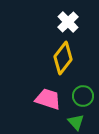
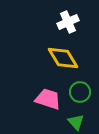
white cross: rotated 20 degrees clockwise
yellow diamond: rotated 68 degrees counterclockwise
green circle: moved 3 px left, 4 px up
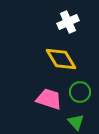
yellow diamond: moved 2 px left, 1 px down
pink trapezoid: moved 1 px right
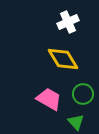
yellow diamond: moved 2 px right
green circle: moved 3 px right, 2 px down
pink trapezoid: rotated 12 degrees clockwise
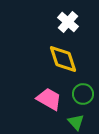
white cross: rotated 25 degrees counterclockwise
yellow diamond: rotated 12 degrees clockwise
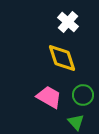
yellow diamond: moved 1 px left, 1 px up
green circle: moved 1 px down
pink trapezoid: moved 2 px up
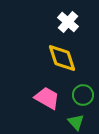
pink trapezoid: moved 2 px left, 1 px down
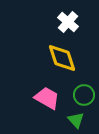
green circle: moved 1 px right
green triangle: moved 2 px up
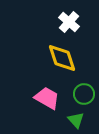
white cross: moved 1 px right
green circle: moved 1 px up
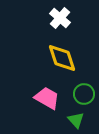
white cross: moved 9 px left, 4 px up
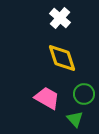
green triangle: moved 1 px left, 1 px up
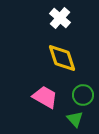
green circle: moved 1 px left, 1 px down
pink trapezoid: moved 2 px left, 1 px up
